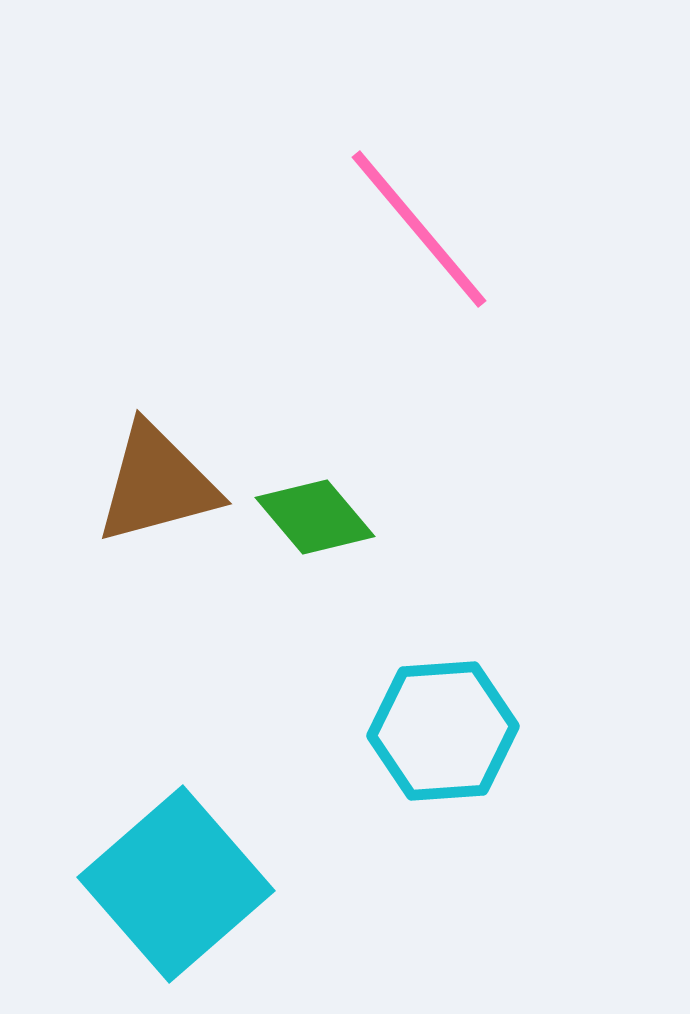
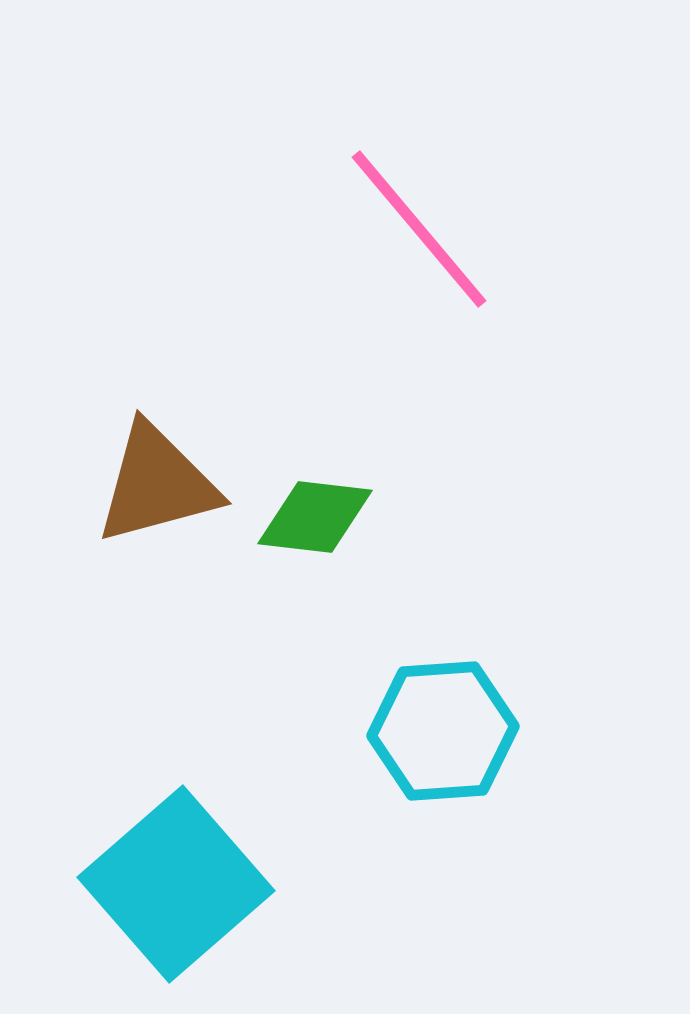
green diamond: rotated 43 degrees counterclockwise
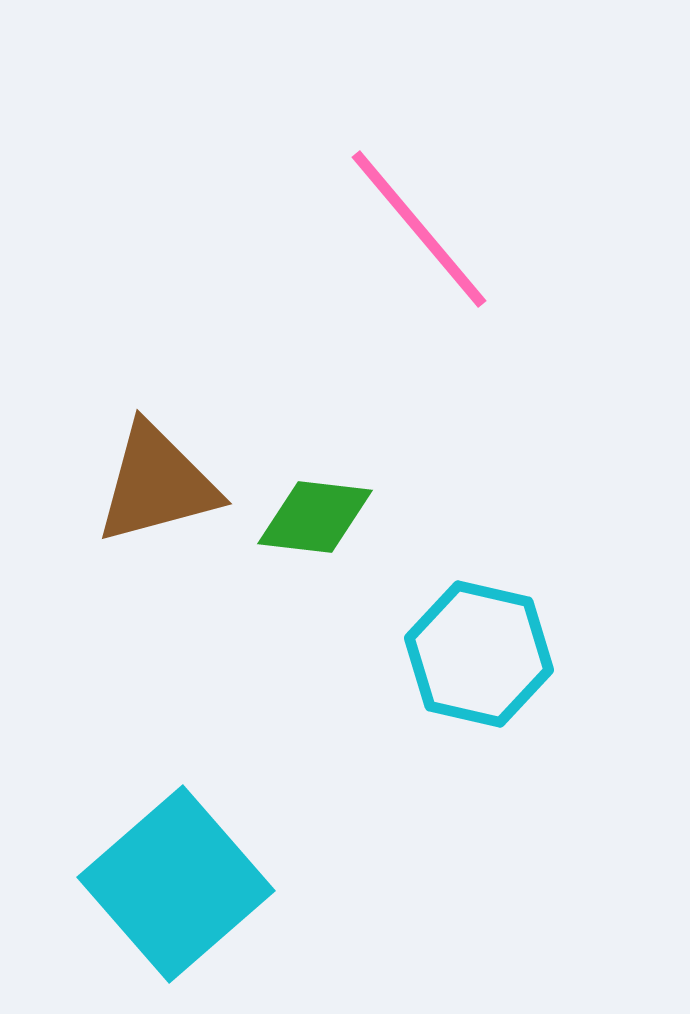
cyan hexagon: moved 36 px right, 77 px up; rotated 17 degrees clockwise
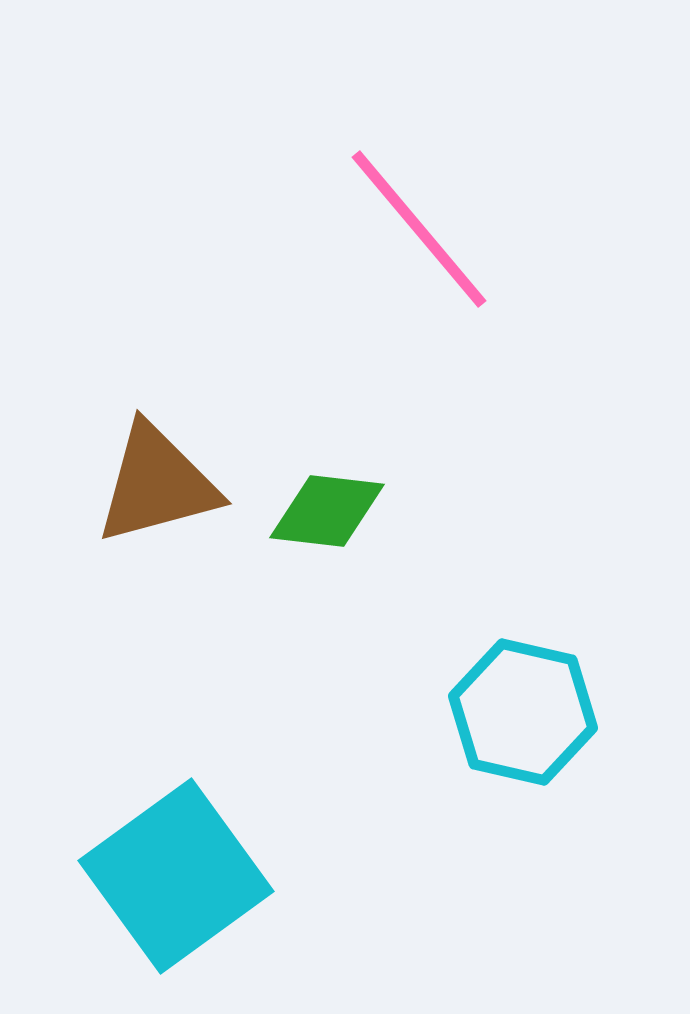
green diamond: moved 12 px right, 6 px up
cyan hexagon: moved 44 px right, 58 px down
cyan square: moved 8 px up; rotated 5 degrees clockwise
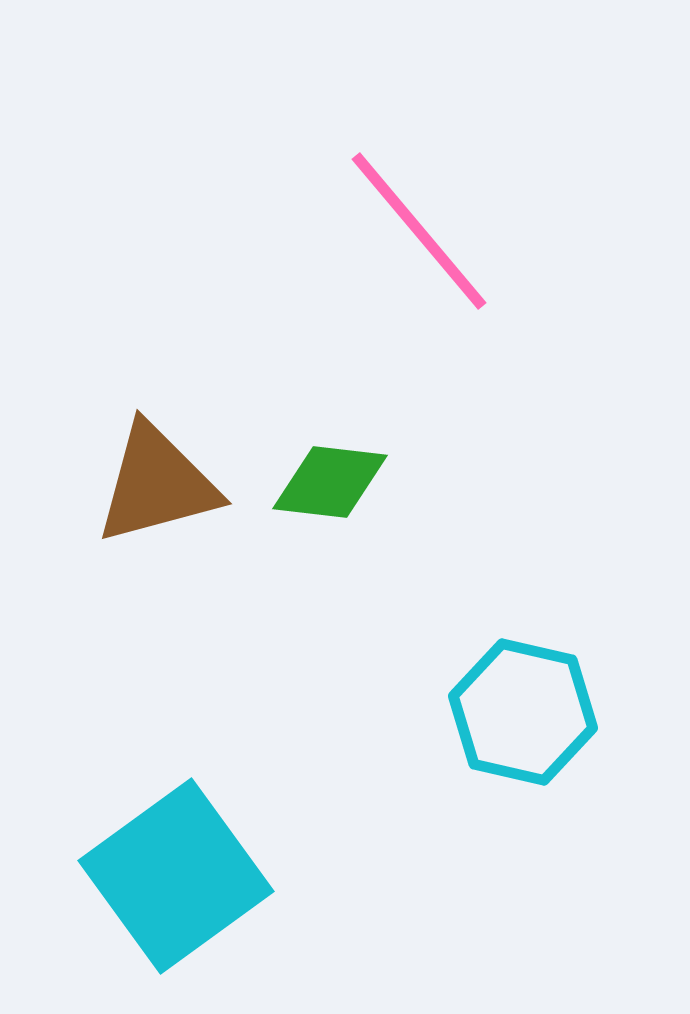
pink line: moved 2 px down
green diamond: moved 3 px right, 29 px up
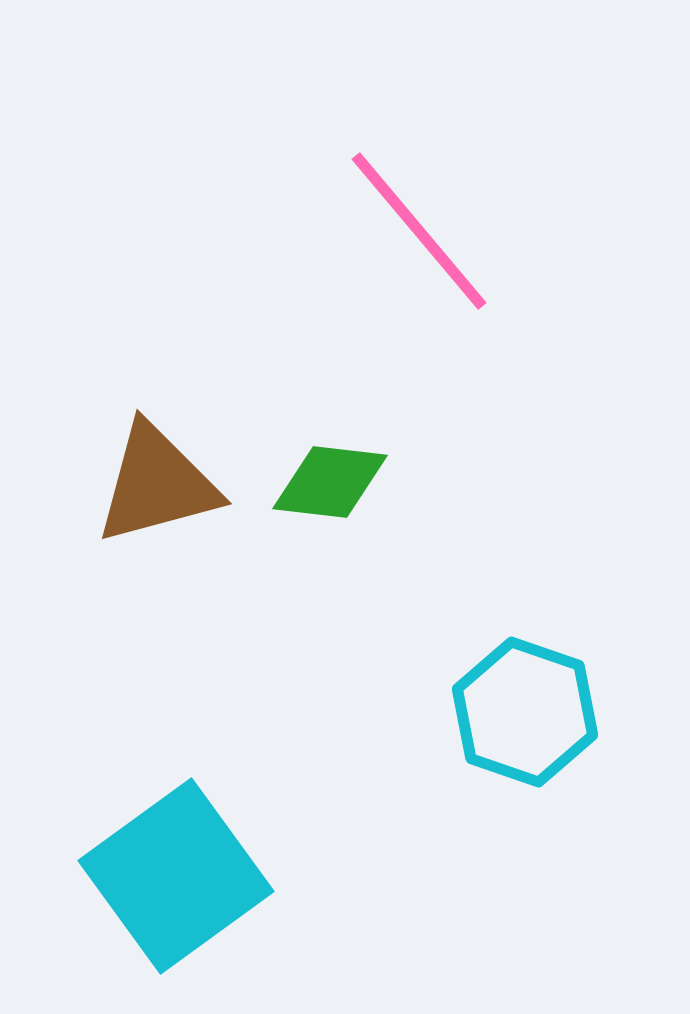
cyan hexagon: moved 2 px right; rotated 6 degrees clockwise
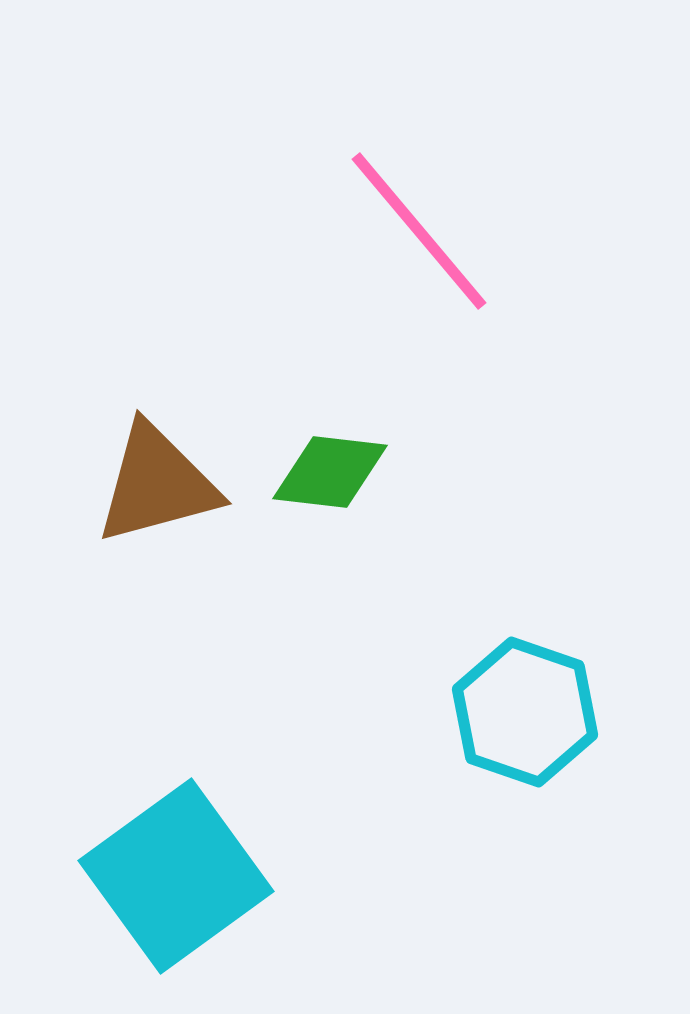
green diamond: moved 10 px up
